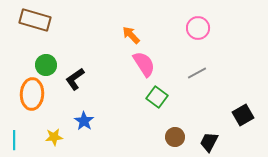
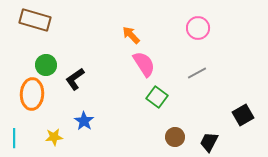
cyan line: moved 2 px up
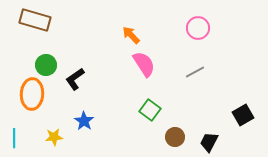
gray line: moved 2 px left, 1 px up
green square: moved 7 px left, 13 px down
